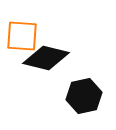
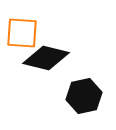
orange square: moved 3 px up
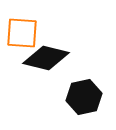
black hexagon: moved 1 px down
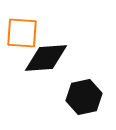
black diamond: rotated 18 degrees counterclockwise
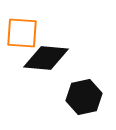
black diamond: rotated 9 degrees clockwise
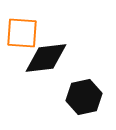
black diamond: rotated 12 degrees counterclockwise
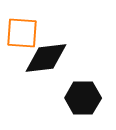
black hexagon: moved 1 px left, 1 px down; rotated 12 degrees clockwise
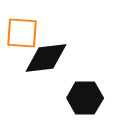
black hexagon: moved 2 px right
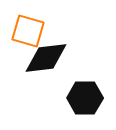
orange square: moved 6 px right, 2 px up; rotated 12 degrees clockwise
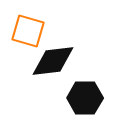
black diamond: moved 7 px right, 3 px down
